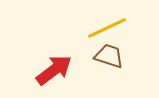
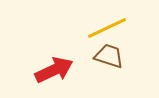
red arrow: rotated 12 degrees clockwise
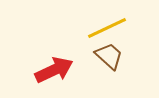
brown trapezoid: rotated 24 degrees clockwise
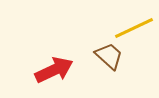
yellow line: moved 27 px right
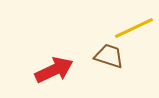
brown trapezoid: rotated 24 degrees counterclockwise
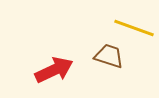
yellow line: rotated 45 degrees clockwise
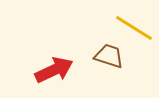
yellow line: rotated 12 degrees clockwise
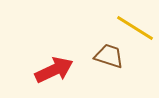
yellow line: moved 1 px right
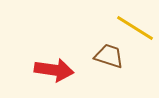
red arrow: rotated 33 degrees clockwise
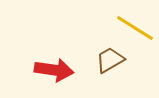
brown trapezoid: moved 1 px right, 4 px down; rotated 48 degrees counterclockwise
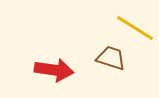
brown trapezoid: moved 1 px right, 2 px up; rotated 48 degrees clockwise
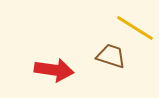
brown trapezoid: moved 2 px up
